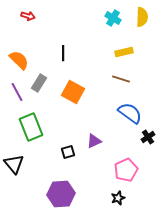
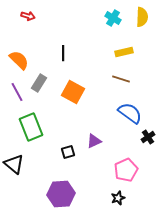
black triangle: rotated 10 degrees counterclockwise
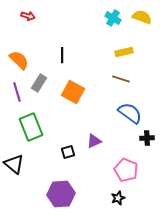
yellow semicircle: rotated 72 degrees counterclockwise
black line: moved 1 px left, 2 px down
purple line: rotated 12 degrees clockwise
black cross: moved 1 px left, 1 px down; rotated 32 degrees clockwise
pink pentagon: rotated 25 degrees counterclockwise
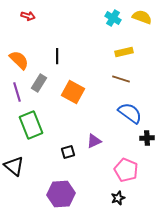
black line: moved 5 px left, 1 px down
green rectangle: moved 2 px up
black triangle: moved 2 px down
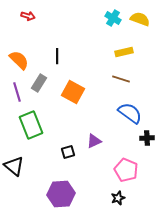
yellow semicircle: moved 2 px left, 2 px down
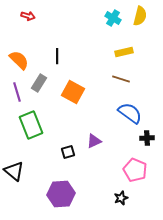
yellow semicircle: moved 3 px up; rotated 84 degrees clockwise
black triangle: moved 5 px down
pink pentagon: moved 9 px right
black star: moved 3 px right
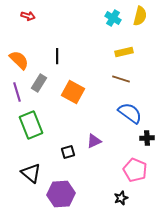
black triangle: moved 17 px right, 2 px down
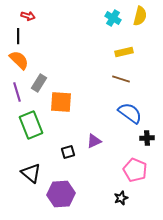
black line: moved 39 px left, 20 px up
orange square: moved 12 px left, 10 px down; rotated 25 degrees counterclockwise
